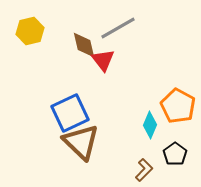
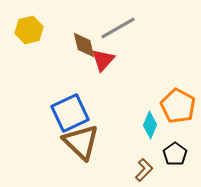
yellow hexagon: moved 1 px left, 1 px up
red triangle: rotated 20 degrees clockwise
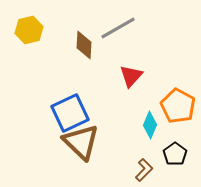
brown diamond: rotated 16 degrees clockwise
red triangle: moved 28 px right, 16 px down
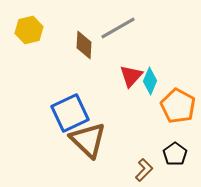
cyan diamond: moved 44 px up
brown triangle: moved 7 px right, 2 px up
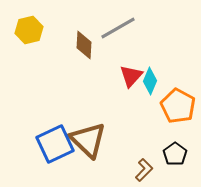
blue square: moved 15 px left, 31 px down
